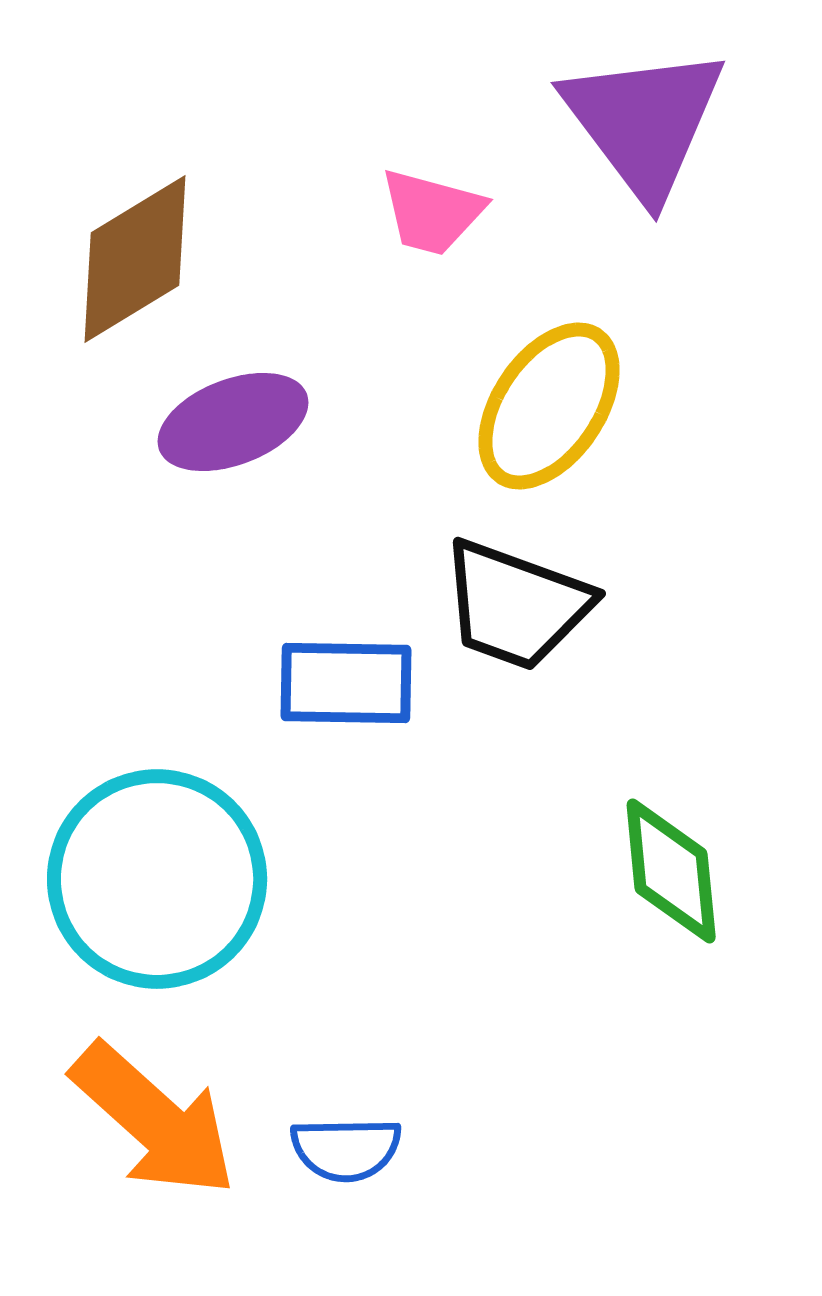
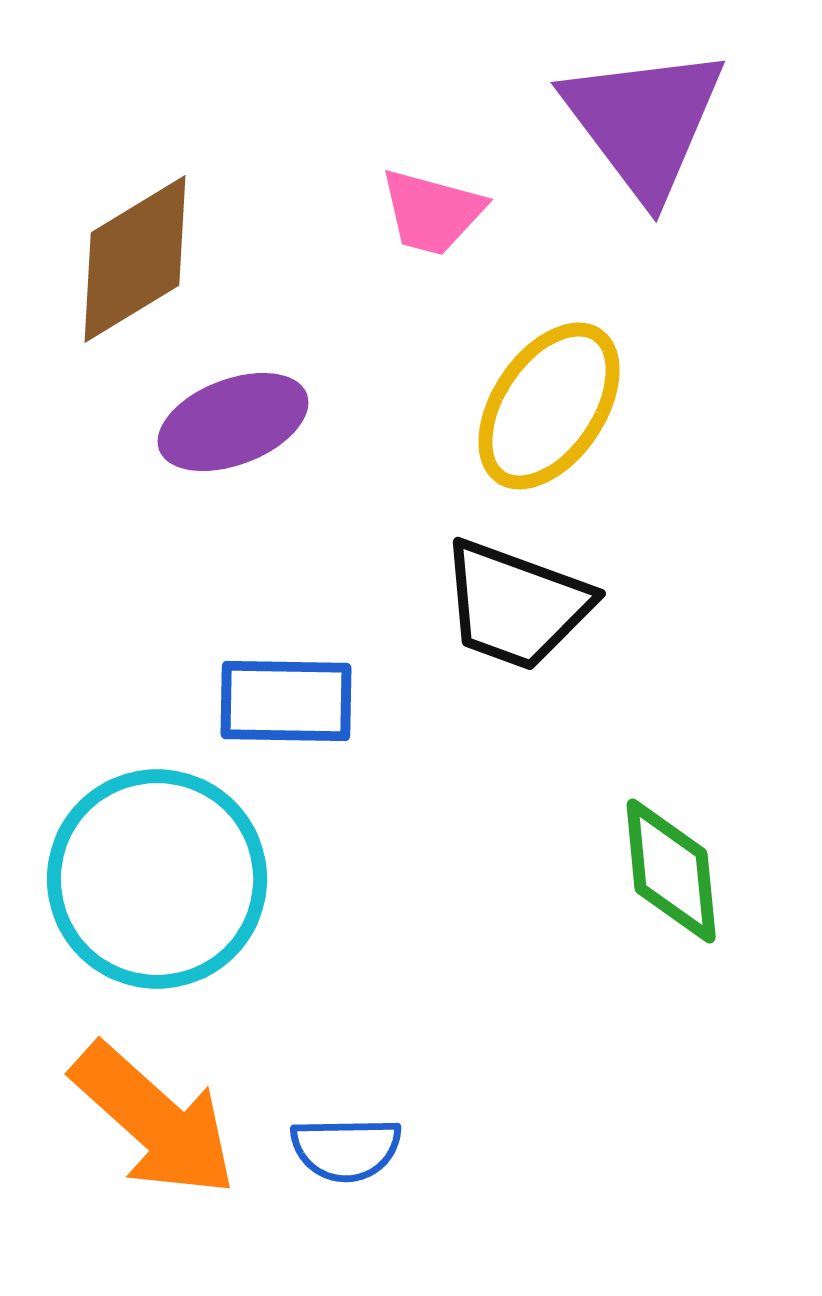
blue rectangle: moved 60 px left, 18 px down
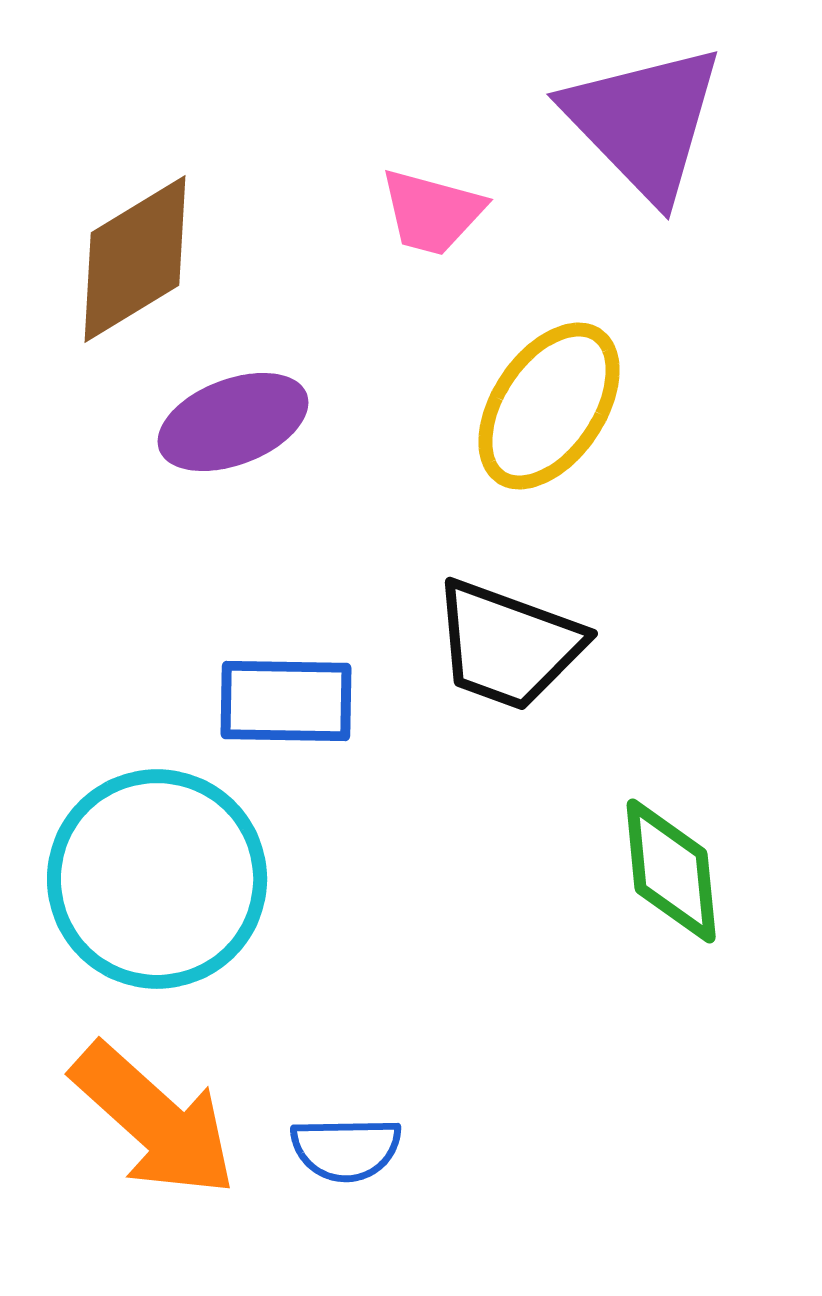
purple triangle: rotated 7 degrees counterclockwise
black trapezoid: moved 8 px left, 40 px down
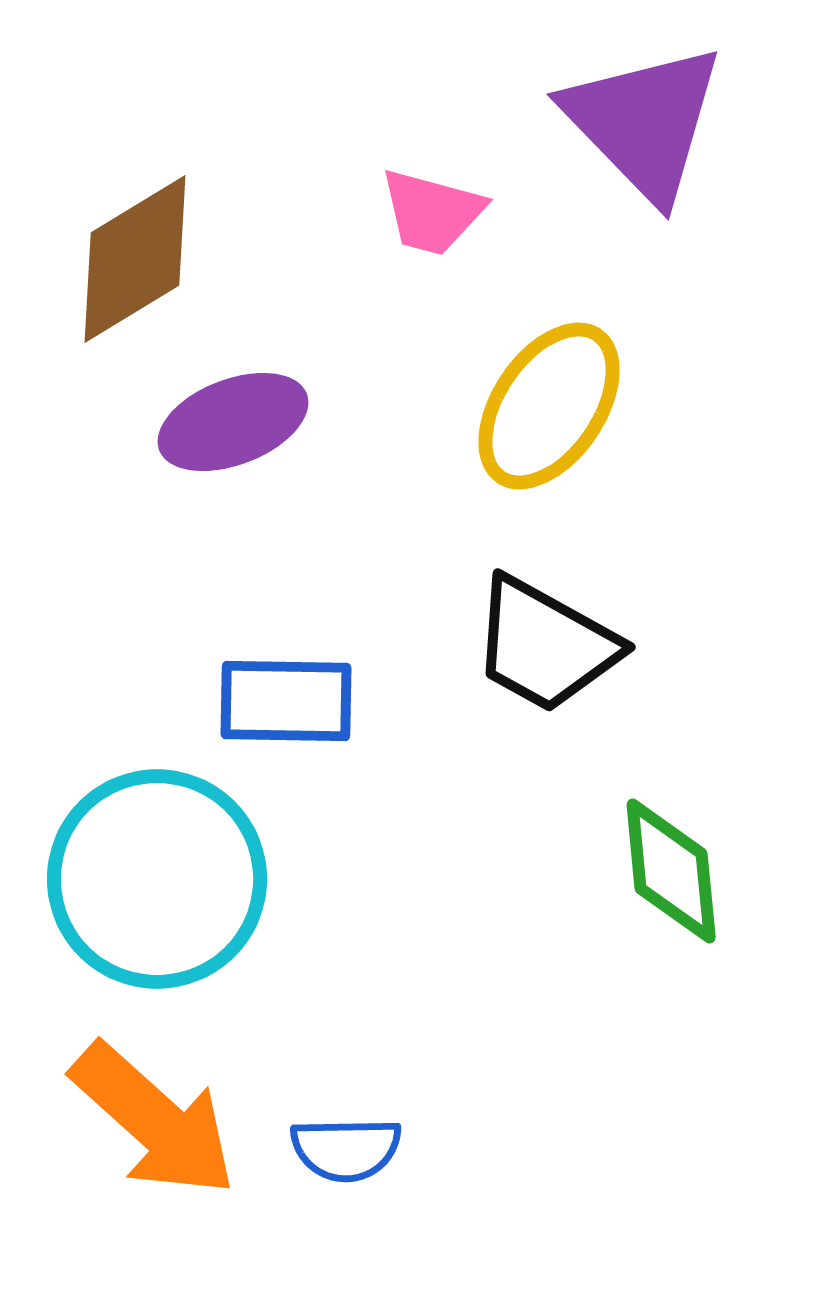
black trapezoid: moved 37 px right; rotated 9 degrees clockwise
